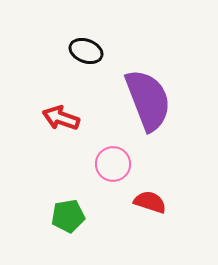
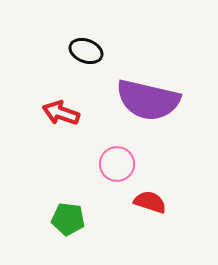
purple semicircle: rotated 124 degrees clockwise
red arrow: moved 5 px up
pink circle: moved 4 px right
green pentagon: moved 3 px down; rotated 16 degrees clockwise
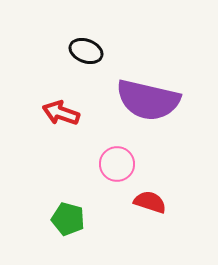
green pentagon: rotated 8 degrees clockwise
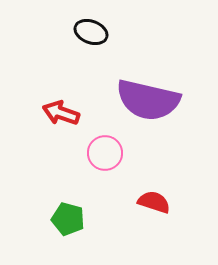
black ellipse: moved 5 px right, 19 px up
pink circle: moved 12 px left, 11 px up
red semicircle: moved 4 px right
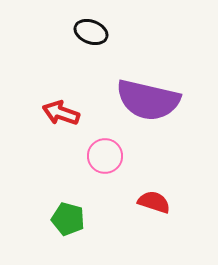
pink circle: moved 3 px down
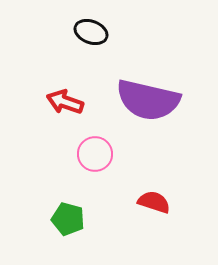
red arrow: moved 4 px right, 11 px up
pink circle: moved 10 px left, 2 px up
